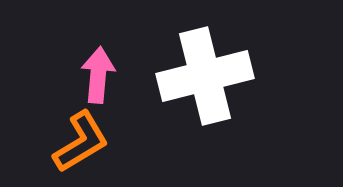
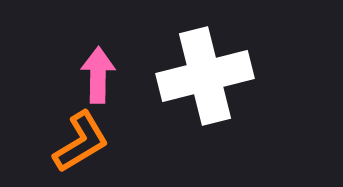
pink arrow: rotated 4 degrees counterclockwise
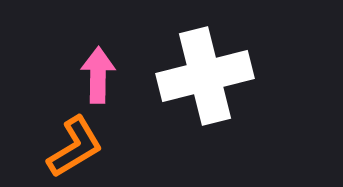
orange L-shape: moved 6 px left, 5 px down
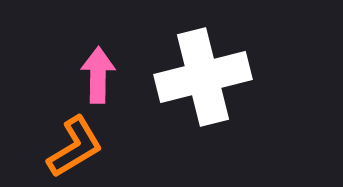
white cross: moved 2 px left, 1 px down
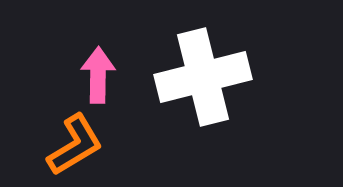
orange L-shape: moved 2 px up
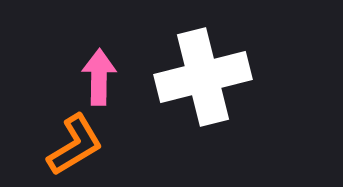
pink arrow: moved 1 px right, 2 px down
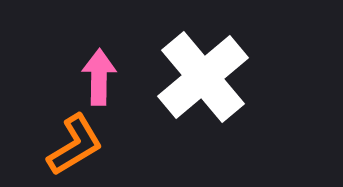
white cross: rotated 26 degrees counterclockwise
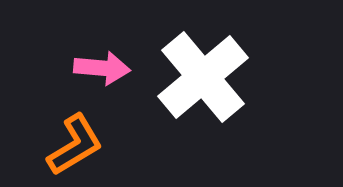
pink arrow: moved 3 px right, 9 px up; rotated 94 degrees clockwise
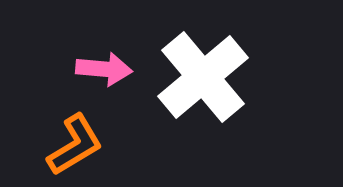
pink arrow: moved 2 px right, 1 px down
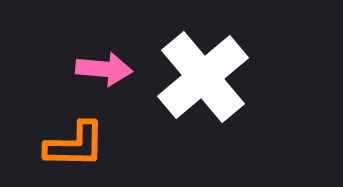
orange L-shape: rotated 32 degrees clockwise
